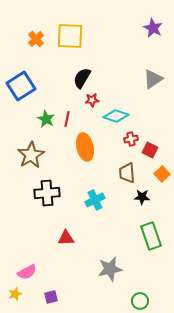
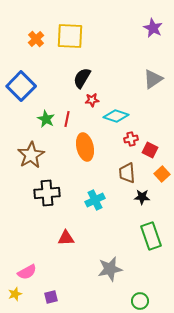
blue square: rotated 12 degrees counterclockwise
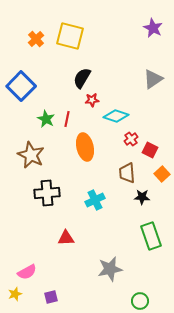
yellow square: rotated 12 degrees clockwise
red cross: rotated 24 degrees counterclockwise
brown star: rotated 16 degrees counterclockwise
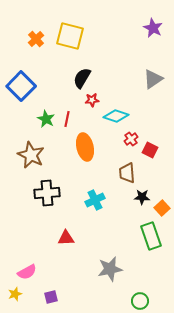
orange square: moved 34 px down
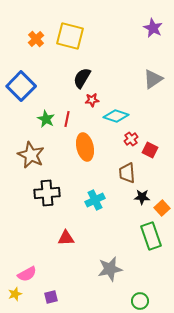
pink semicircle: moved 2 px down
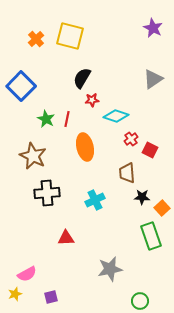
brown star: moved 2 px right, 1 px down
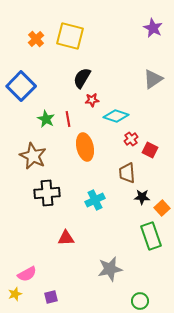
red line: moved 1 px right; rotated 21 degrees counterclockwise
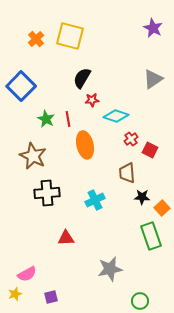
orange ellipse: moved 2 px up
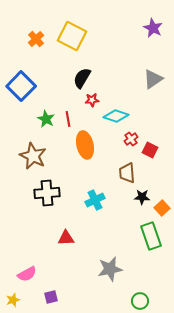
yellow square: moved 2 px right; rotated 12 degrees clockwise
yellow star: moved 2 px left, 6 px down
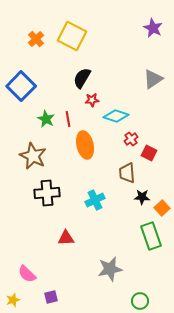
red square: moved 1 px left, 3 px down
pink semicircle: rotated 72 degrees clockwise
